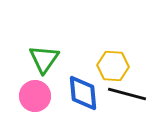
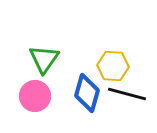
blue diamond: moved 4 px right; rotated 21 degrees clockwise
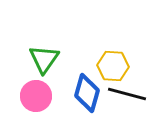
pink circle: moved 1 px right
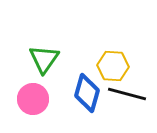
pink circle: moved 3 px left, 3 px down
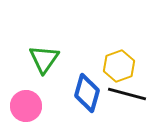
yellow hexagon: moved 6 px right; rotated 24 degrees counterclockwise
pink circle: moved 7 px left, 7 px down
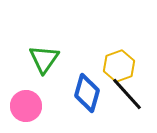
black line: rotated 33 degrees clockwise
